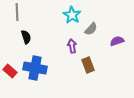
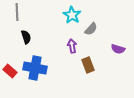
purple semicircle: moved 1 px right, 8 px down; rotated 144 degrees counterclockwise
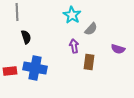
purple arrow: moved 2 px right
brown rectangle: moved 1 px right, 3 px up; rotated 28 degrees clockwise
red rectangle: rotated 48 degrees counterclockwise
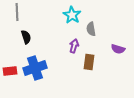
gray semicircle: rotated 128 degrees clockwise
purple arrow: rotated 24 degrees clockwise
blue cross: rotated 30 degrees counterclockwise
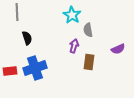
gray semicircle: moved 3 px left, 1 px down
black semicircle: moved 1 px right, 1 px down
purple semicircle: rotated 40 degrees counterclockwise
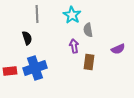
gray line: moved 20 px right, 2 px down
purple arrow: rotated 24 degrees counterclockwise
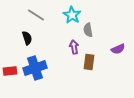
gray line: moved 1 px left, 1 px down; rotated 54 degrees counterclockwise
purple arrow: moved 1 px down
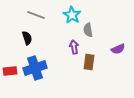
gray line: rotated 12 degrees counterclockwise
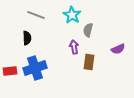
gray semicircle: rotated 24 degrees clockwise
black semicircle: rotated 16 degrees clockwise
